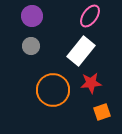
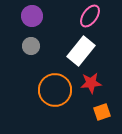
orange circle: moved 2 px right
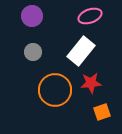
pink ellipse: rotated 35 degrees clockwise
gray circle: moved 2 px right, 6 px down
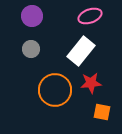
gray circle: moved 2 px left, 3 px up
orange square: rotated 30 degrees clockwise
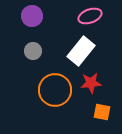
gray circle: moved 2 px right, 2 px down
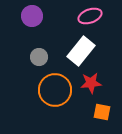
gray circle: moved 6 px right, 6 px down
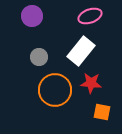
red star: rotated 10 degrees clockwise
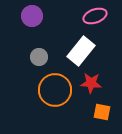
pink ellipse: moved 5 px right
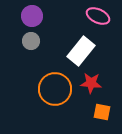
pink ellipse: moved 3 px right; rotated 45 degrees clockwise
gray circle: moved 8 px left, 16 px up
orange circle: moved 1 px up
